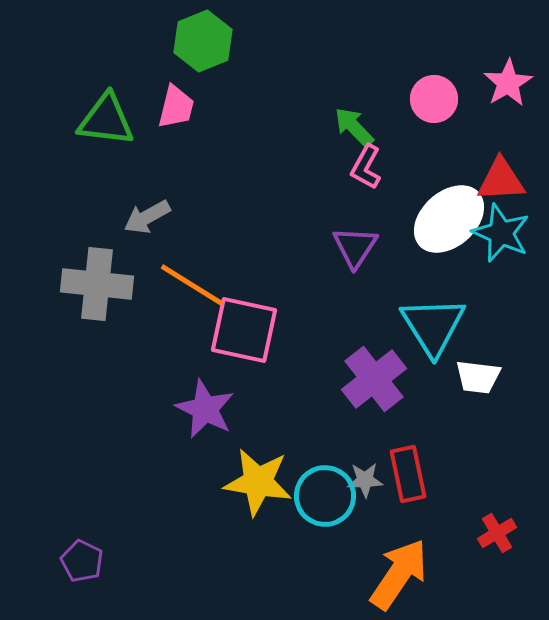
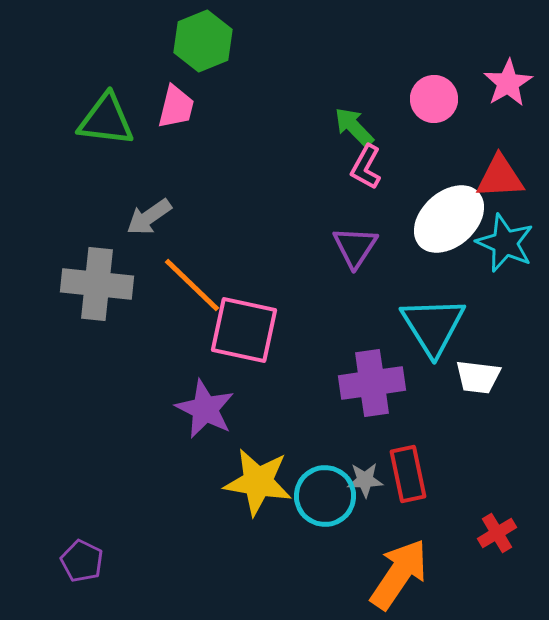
red triangle: moved 1 px left, 3 px up
gray arrow: moved 2 px right; rotated 6 degrees counterclockwise
cyan star: moved 4 px right, 10 px down
orange line: rotated 12 degrees clockwise
purple cross: moved 2 px left, 4 px down; rotated 30 degrees clockwise
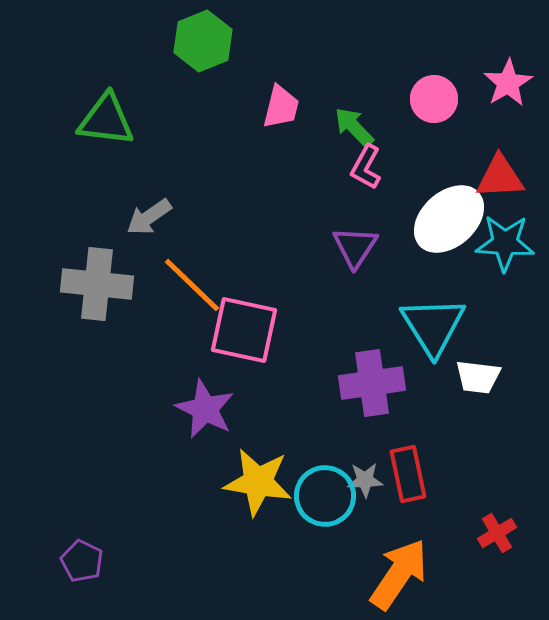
pink trapezoid: moved 105 px right
cyan star: rotated 20 degrees counterclockwise
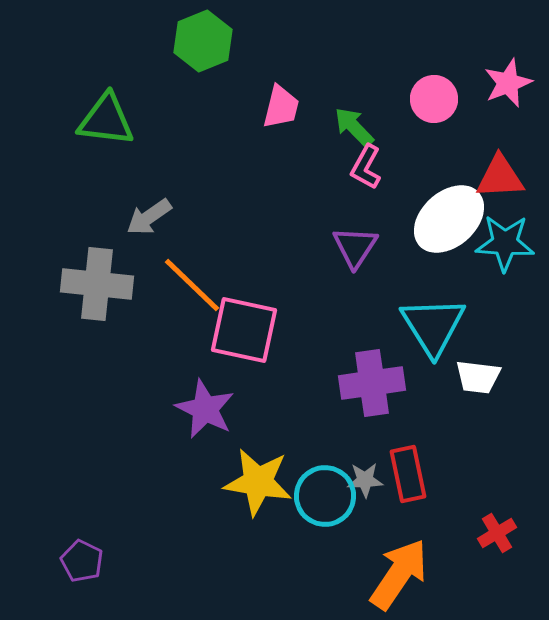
pink star: rotated 9 degrees clockwise
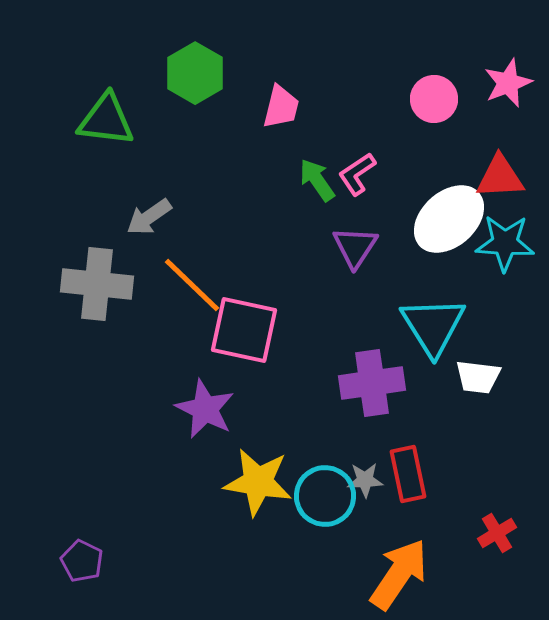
green hexagon: moved 8 px left, 32 px down; rotated 8 degrees counterclockwise
green arrow: moved 37 px left, 53 px down; rotated 9 degrees clockwise
pink L-shape: moved 9 px left, 7 px down; rotated 27 degrees clockwise
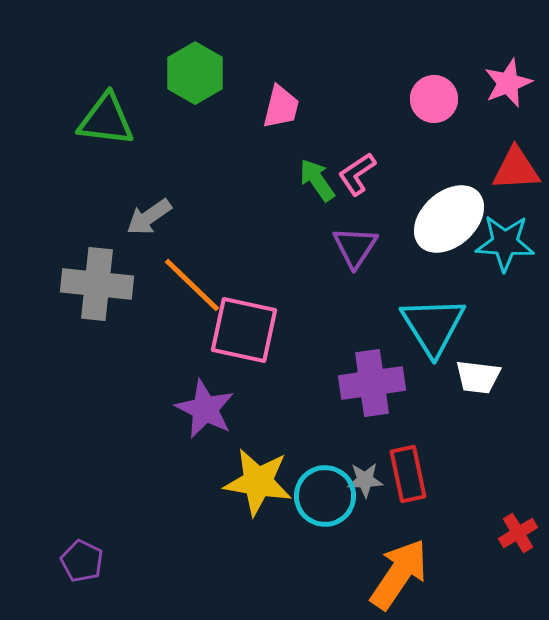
red triangle: moved 16 px right, 8 px up
red cross: moved 21 px right
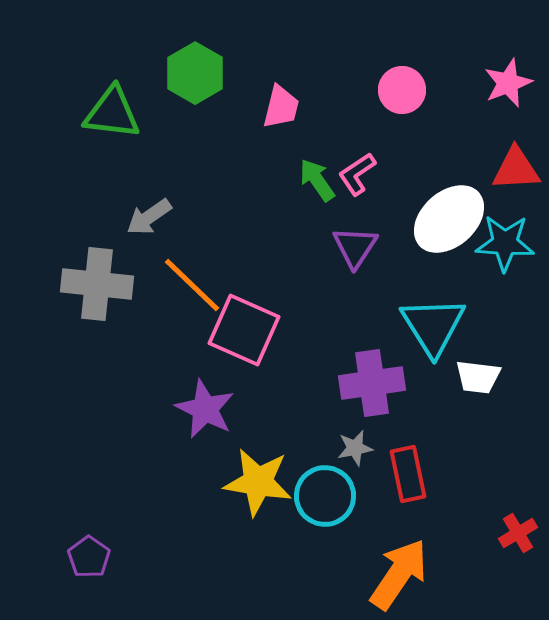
pink circle: moved 32 px left, 9 px up
green triangle: moved 6 px right, 7 px up
pink square: rotated 12 degrees clockwise
gray star: moved 10 px left, 32 px up; rotated 9 degrees counterclockwise
purple pentagon: moved 7 px right, 4 px up; rotated 9 degrees clockwise
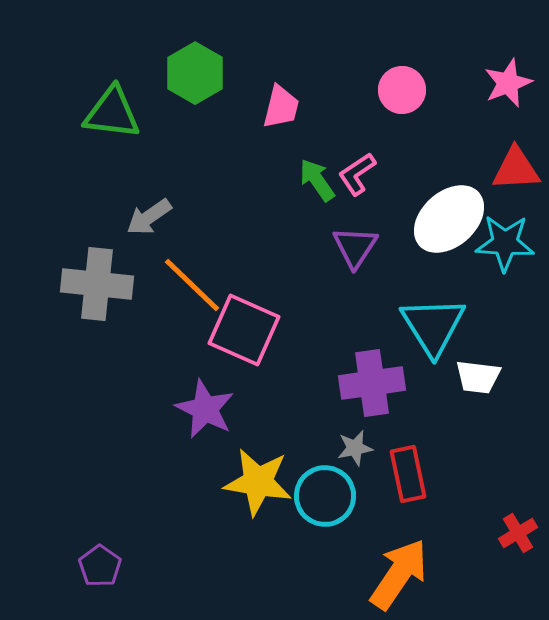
purple pentagon: moved 11 px right, 9 px down
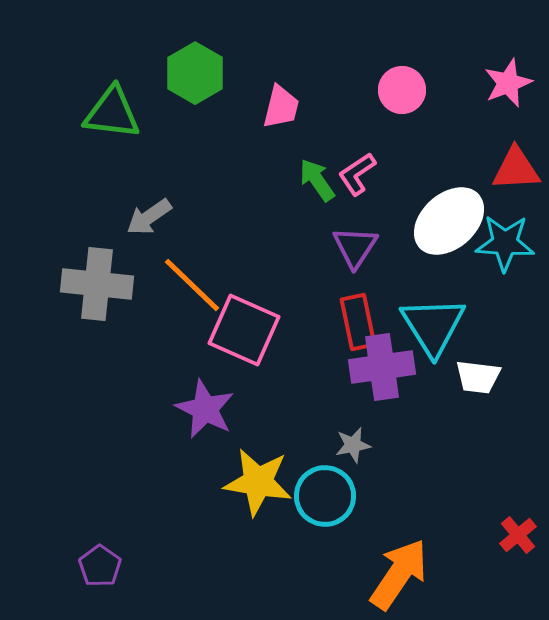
white ellipse: moved 2 px down
purple cross: moved 10 px right, 16 px up
gray star: moved 2 px left, 3 px up
red rectangle: moved 50 px left, 152 px up
red cross: moved 2 px down; rotated 9 degrees counterclockwise
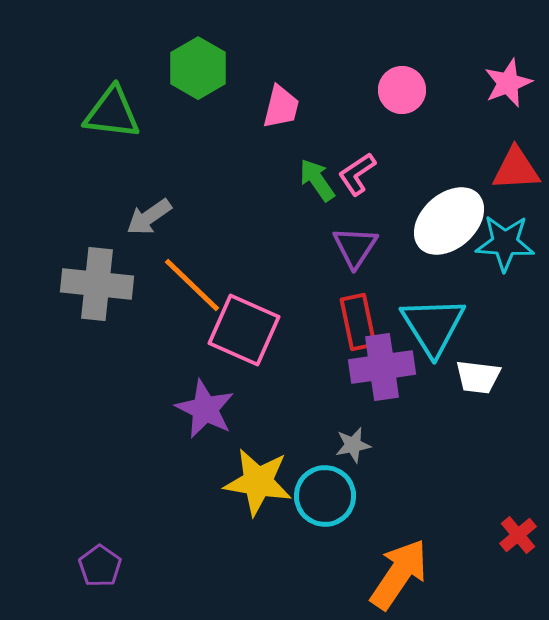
green hexagon: moved 3 px right, 5 px up
